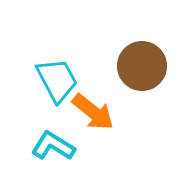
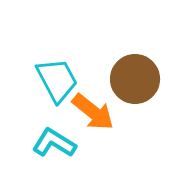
brown circle: moved 7 px left, 13 px down
cyan L-shape: moved 1 px right, 3 px up
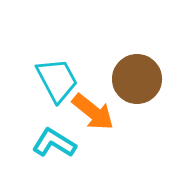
brown circle: moved 2 px right
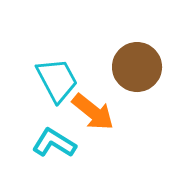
brown circle: moved 12 px up
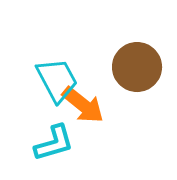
orange arrow: moved 10 px left, 7 px up
cyan L-shape: rotated 132 degrees clockwise
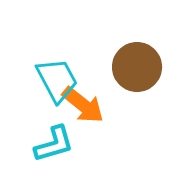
cyan L-shape: moved 1 px down
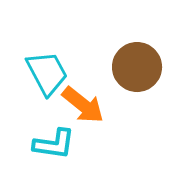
cyan trapezoid: moved 10 px left, 7 px up
cyan L-shape: rotated 24 degrees clockwise
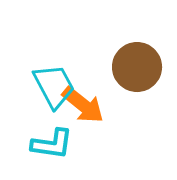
cyan trapezoid: moved 7 px right, 13 px down
cyan L-shape: moved 2 px left
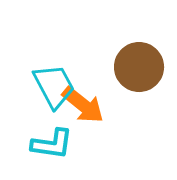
brown circle: moved 2 px right
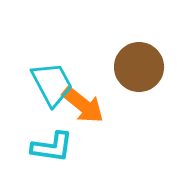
cyan trapezoid: moved 2 px left, 2 px up
cyan L-shape: moved 3 px down
